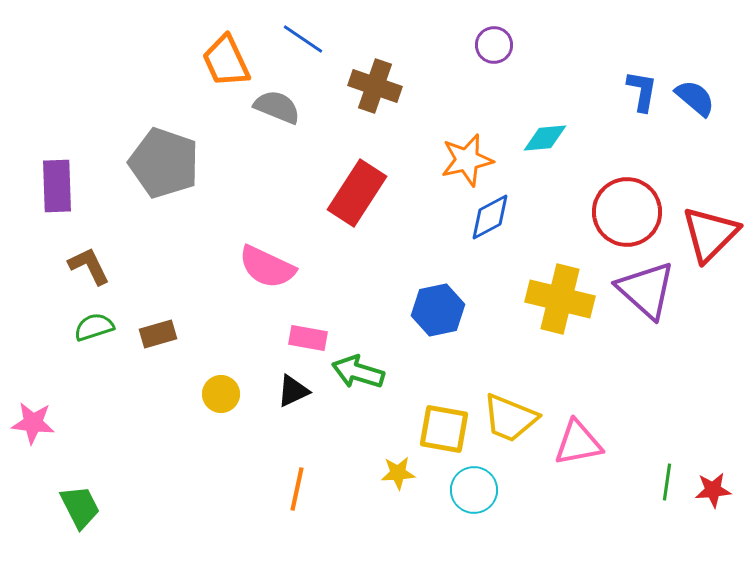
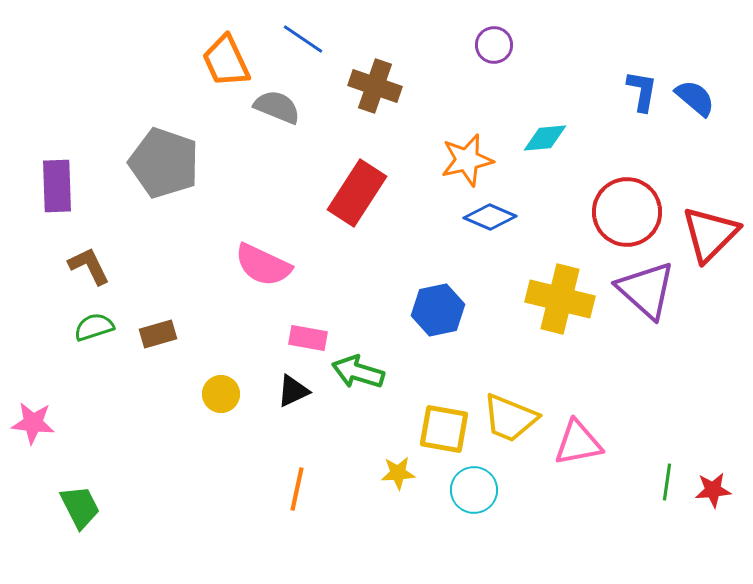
blue diamond: rotated 51 degrees clockwise
pink semicircle: moved 4 px left, 2 px up
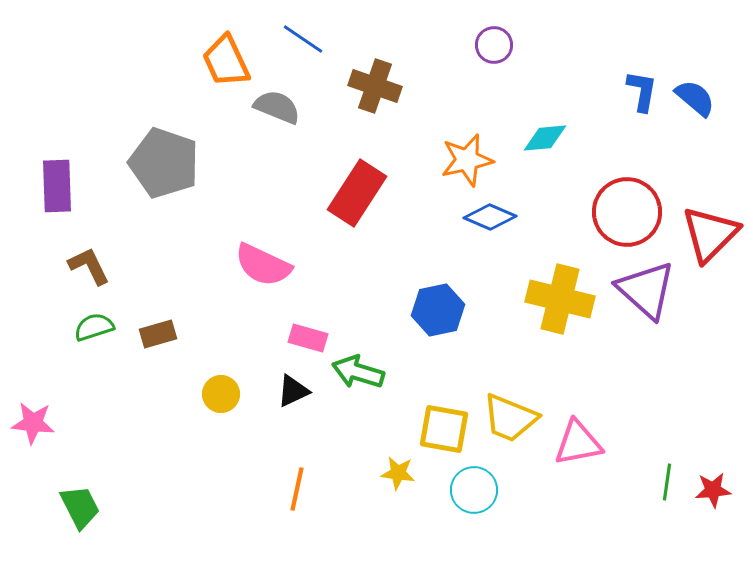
pink rectangle: rotated 6 degrees clockwise
yellow star: rotated 12 degrees clockwise
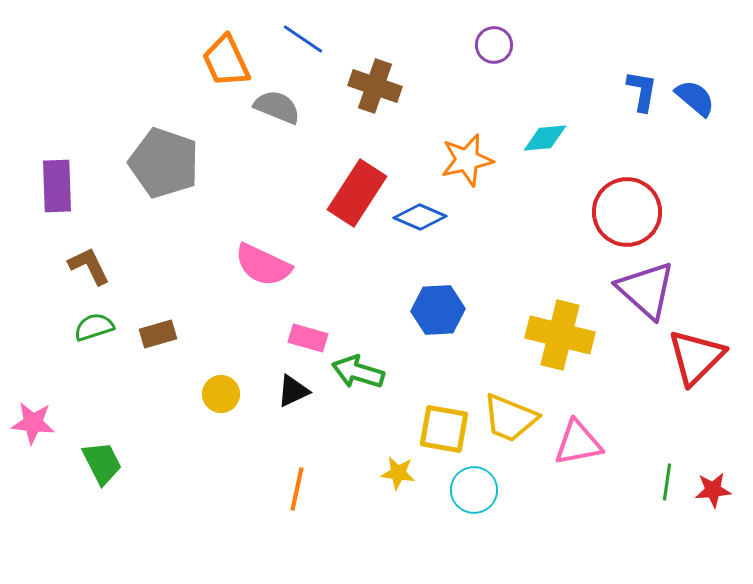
blue diamond: moved 70 px left
red triangle: moved 14 px left, 123 px down
yellow cross: moved 36 px down
blue hexagon: rotated 9 degrees clockwise
green trapezoid: moved 22 px right, 44 px up
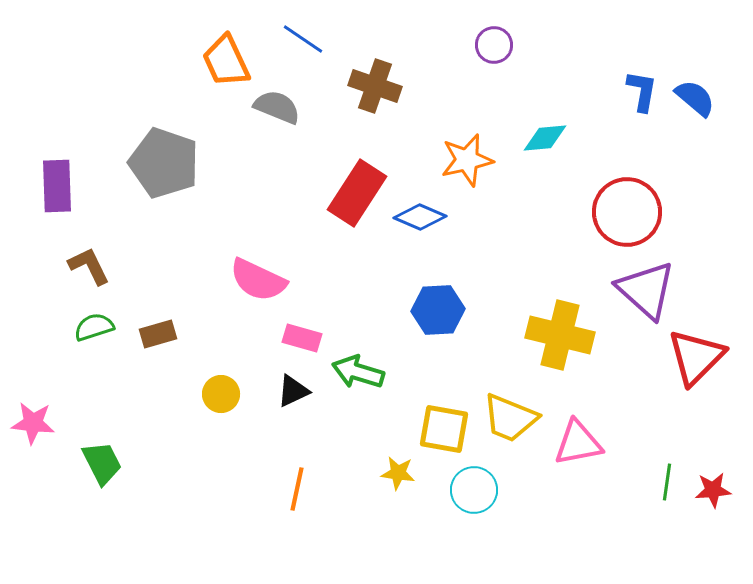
pink semicircle: moved 5 px left, 15 px down
pink rectangle: moved 6 px left
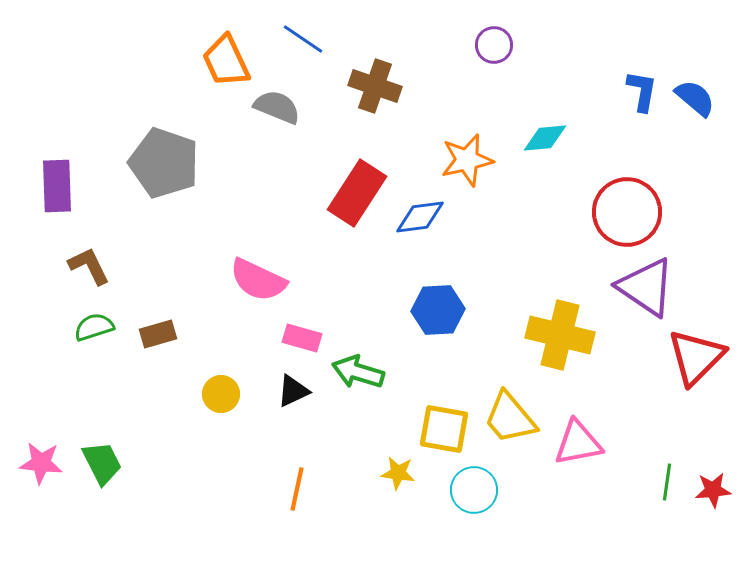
blue diamond: rotated 30 degrees counterclockwise
purple triangle: moved 3 px up; rotated 8 degrees counterclockwise
yellow trapezoid: rotated 28 degrees clockwise
pink star: moved 8 px right, 40 px down
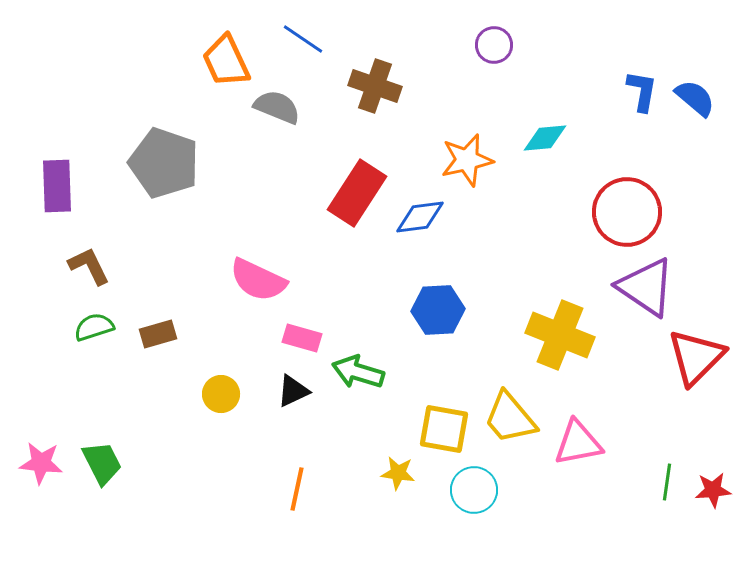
yellow cross: rotated 8 degrees clockwise
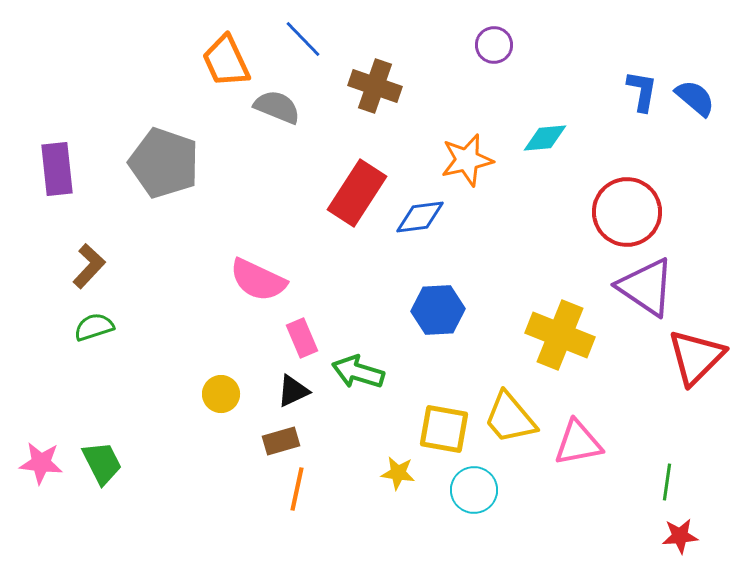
blue line: rotated 12 degrees clockwise
purple rectangle: moved 17 px up; rotated 4 degrees counterclockwise
brown L-shape: rotated 69 degrees clockwise
brown rectangle: moved 123 px right, 107 px down
pink rectangle: rotated 51 degrees clockwise
red star: moved 33 px left, 46 px down
